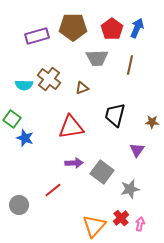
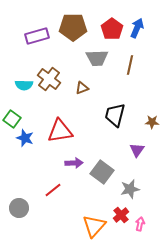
red triangle: moved 11 px left, 4 px down
gray circle: moved 3 px down
red cross: moved 3 px up
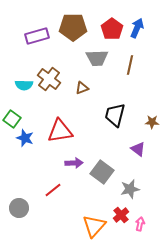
purple triangle: moved 1 px right, 1 px up; rotated 28 degrees counterclockwise
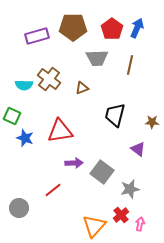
green square: moved 3 px up; rotated 12 degrees counterclockwise
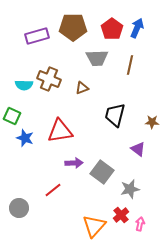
brown cross: rotated 15 degrees counterclockwise
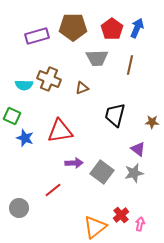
gray star: moved 4 px right, 16 px up
orange triangle: moved 1 px right, 1 px down; rotated 10 degrees clockwise
